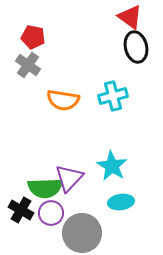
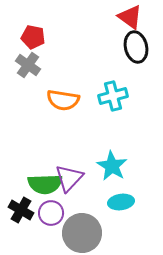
green semicircle: moved 4 px up
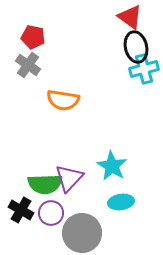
cyan cross: moved 31 px right, 27 px up
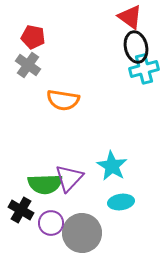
purple circle: moved 10 px down
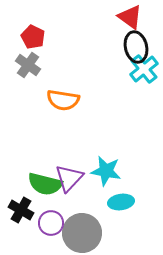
red pentagon: rotated 15 degrees clockwise
cyan cross: rotated 24 degrees counterclockwise
cyan star: moved 6 px left, 5 px down; rotated 20 degrees counterclockwise
green semicircle: rotated 16 degrees clockwise
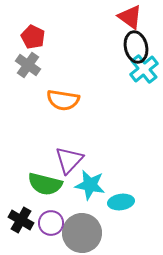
cyan star: moved 16 px left, 14 px down
purple triangle: moved 18 px up
black cross: moved 10 px down
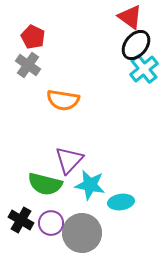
black ellipse: moved 2 px up; rotated 52 degrees clockwise
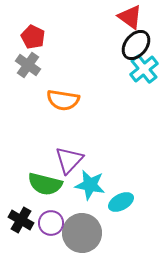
cyan ellipse: rotated 20 degrees counterclockwise
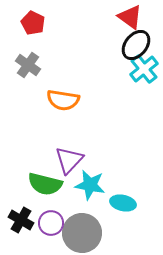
red pentagon: moved 14 px up
cyan ellipse: moved 2 px right, 1 px down; rotated 40 degrees clockwise
